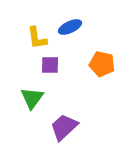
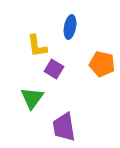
blue ellipse: rotated 55 degrees counterclockwise
yellow L-shape: moved 8 px down
purple square: moved 4 px right, 4 px down; rotated 30 degrees clockwise
purple trapezoid: rotated 56 degrees counterclockwise
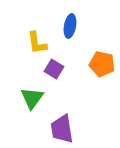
blue ellipse: moved 1 px up
yellow L-shape: moved 3 px up
purple trapezoid: moved 2 px left, 2 px down
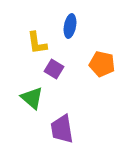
green triangle: rotated 25 degrees counterclockwise
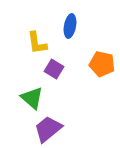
purple trapezoid: moved 14 px left; rotated 60 degrees clockwise
